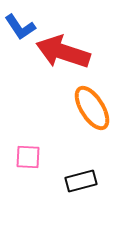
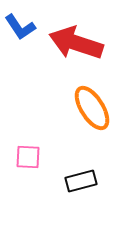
red arrow: moved 13 px right, 9 px up
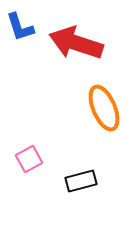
blue L-shape: rotated 16 degrees clockwise
orange ellipse: moved 12 px right; rotated 9 degrees clockwise
pink square: moved 1 px right, 2 px down; rotated 32 degrees counterclockwise
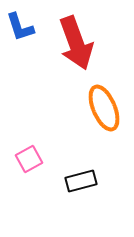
red arrow: rotated 128 degrees counterclockwise
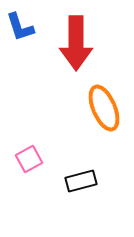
red arrow: rotated 20 degrees clockwise
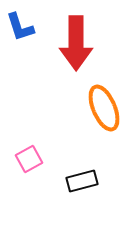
black rectangle: moved 1 px right
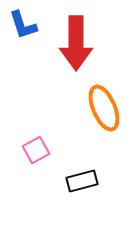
blue L-shape: moved 3 px right, 2 px up
pink square: moved 7 px right, 9 px up
